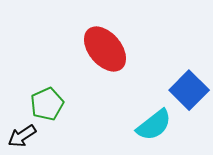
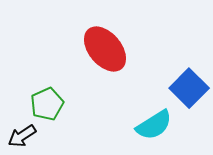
blue square: moved 2 px up
cyan semicircle: rotated 6 degrees clockwise
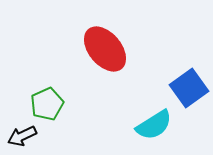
blue square: rotated 9 degrees clockwise
black arrow: rotated 8 degrees clockwise
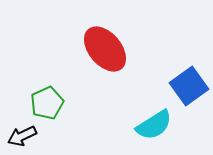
blue square: moved 2 px up
green pentagon: moved 1 px up
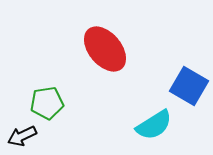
blue square: rotated 24 degrees counterclockwise
green pentagon: rotated 16 degrees clockwise
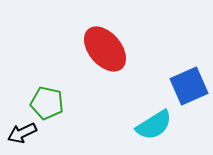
blue square: rotated 36 degrees clockwise
green pentagon: rotated 20 degrees clockwise
black arrow: moved 3 px up
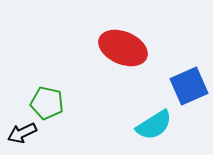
red ellipse: moved 18 px right, 1 px up; rotated 27 degrees counterclockwise
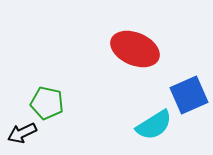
red ellipse: moved 12 px right, 1 px down
blue square: moved 9 px down
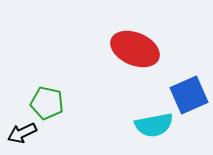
cyan semicircle: rotated 21 degrees clockwise
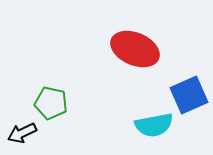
green pentagon: moved 4 px right
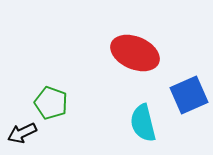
red ellipse: moved 4 px down
green pentagon: rotated 8 degrees clockwise
cyan semicircle: moved 11 px left, 2 px up; rotated 87 degrees clockwise
